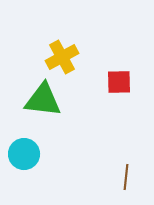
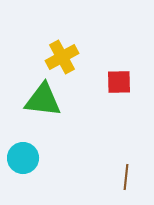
cyan circle: moved 1 px left, 4 px down
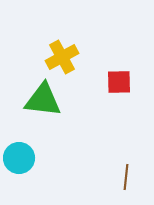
cyan circle: moved 4 px left
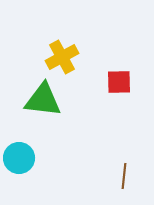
brown line: moved 2 px left, 1 px up
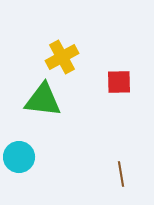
cyan circle: moved 1 px up
brown line: moved 3 px left, 2 px up; rotated 15 degrees counterclockwise
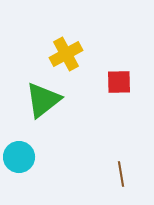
yellow cross: moved 4 px right, 3 px up
green triangle: rotated 45 degrees counterclockwise
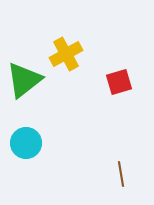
red square: rotated 16 degrees counterclockwise
green triangle: moved 19 px left, 20 px up
cyan circle: moved 7 px right, 14 px up
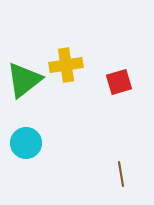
yellow cross: moved 11 px down; rotated 20 degrees clockwise
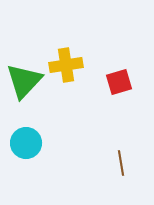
green triangle: moved 1 px down; rotated 9 degrees counterclockwise
brown line: moved 11 px up
